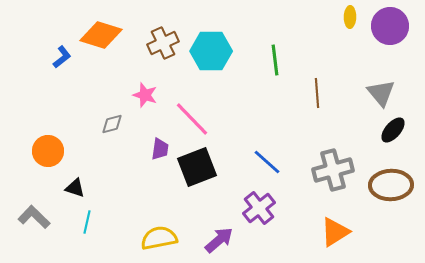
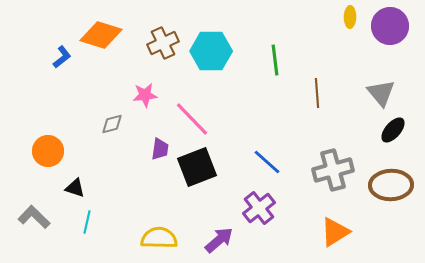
pink star: rotated 25 degrees counterclockwise
yellow semicircle: rotated 12 degrees clockwise
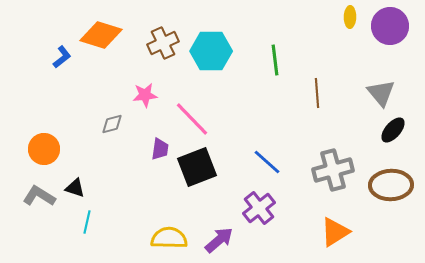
orange circle: moved 4 px left, 2 px up
gray L-shape: moved 5 px right, 21 px up; rotated 12 degrees counterclockwise
yellow semicircle: moved 10 px right
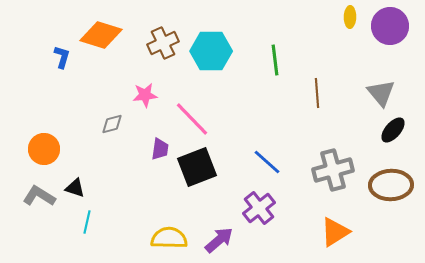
blue L-shape: rotated 35 degrees counterclockwise
